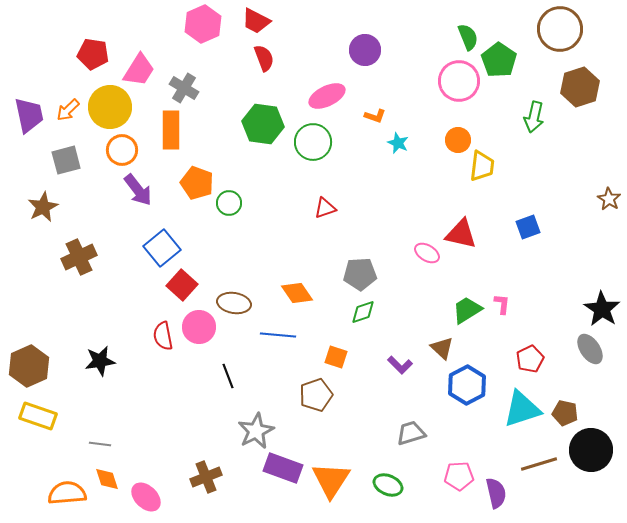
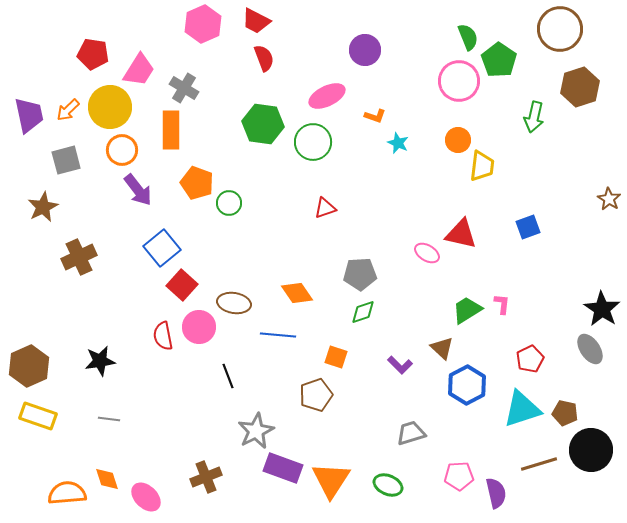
gray line at (100, 444): moved 9 px right, 25 px up
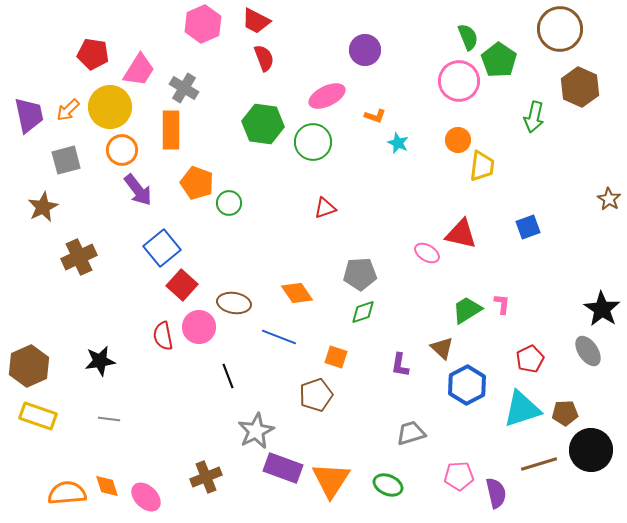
brown hexagon at (580, 87): rotated 18 degrees counterclockwise
blue line at (278, 335): moved 1 px right, 2 px down; rotated 16 degrees clockwise
gray ellipse at (590, 349): moved 2 px left, 2 px down
purple L-shape at (400, 365): rotated 55 degrees clockwise
brown pentagon at (565, 413): rotated 15 degrees counterclockwise
orange diamond at (107, 479): moved 7 px down
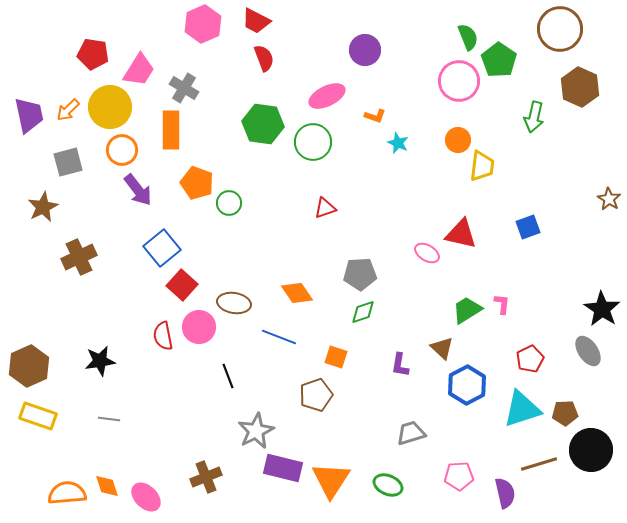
gray square at (66, 160): moved 2 px right, 2 px down
purple rectangle at (283, 468): rotated 6 degrees counterclockwise
purple semicircle at (496, 493): moved 9 px right
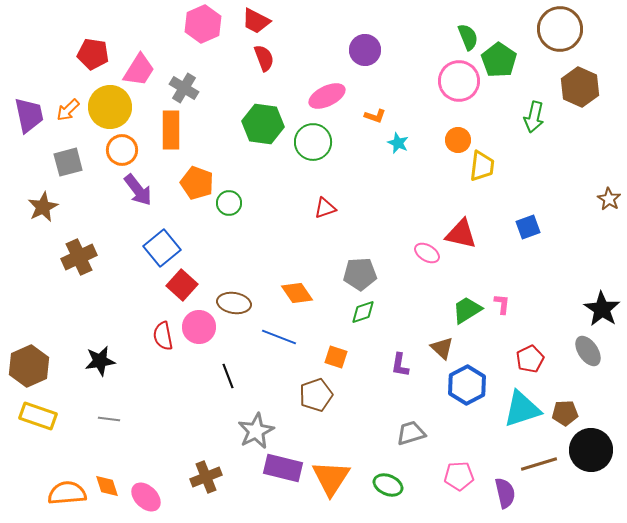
orange triangle at (331, 480): moved 2 px up
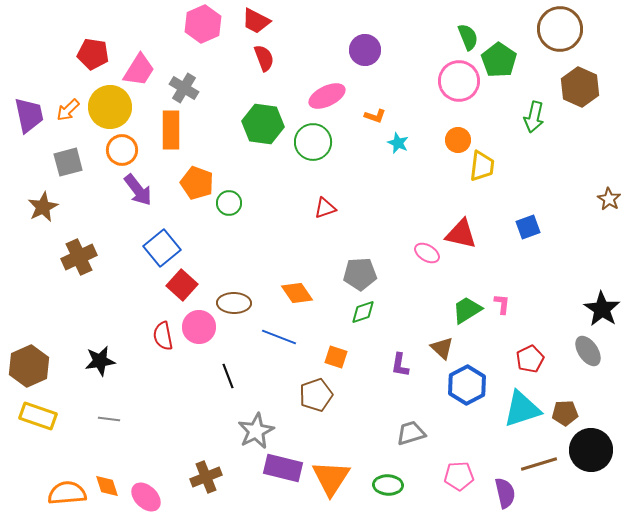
brown ellipse at (234, 303): rotated 8 degrees counterclockwise
green ellipse at (388, 485): rotated 20 degrees counterclockwise
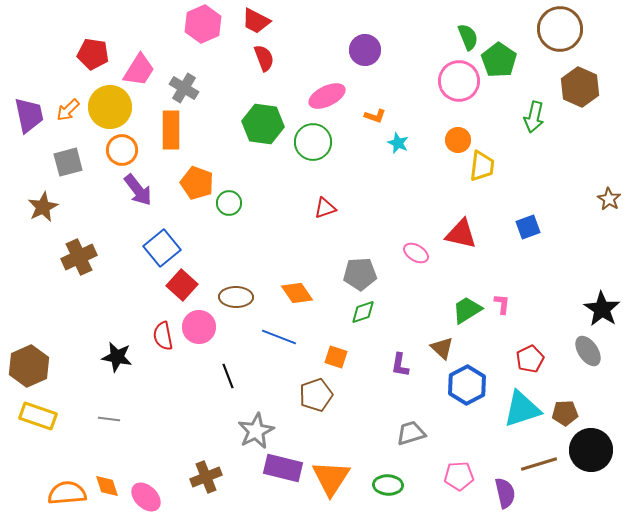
pink ellipse at (427, 253): moved 11 px left
brown ellipse at (234, 303): moved 2 px right, 6 px up
black star at (100, 361): moved 17 px right, 4 px up; rotated 20 degrees clockwise
